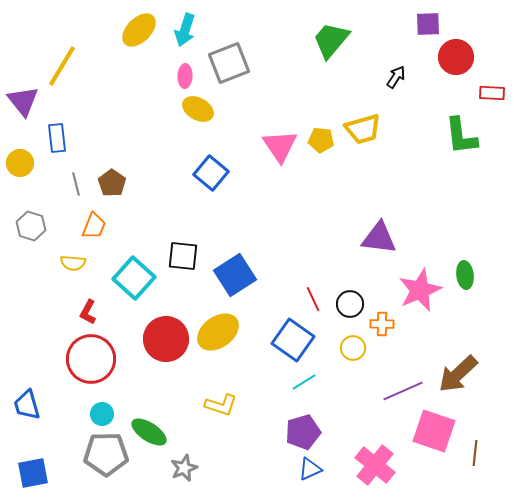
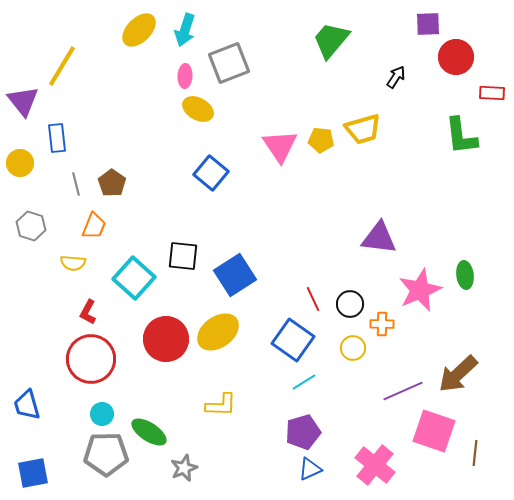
yellow L-shape at (221, 405): rotated 16 degrees counterclockwise
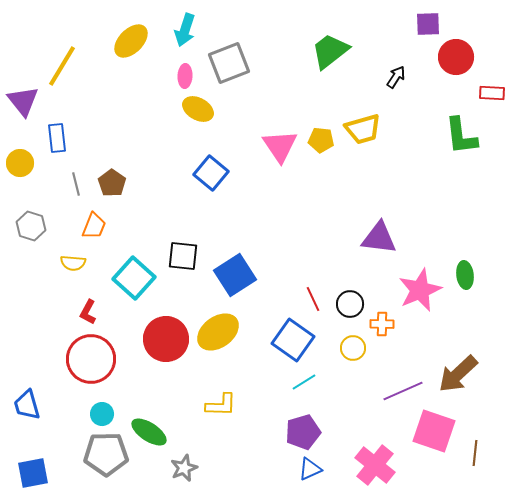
yellow ellipse at (139, 30): moved 8 px left, 11 px down
green trapezoid at (331, 40): moved 1 px left, 11 px down; rotated 12 degrees clockwise
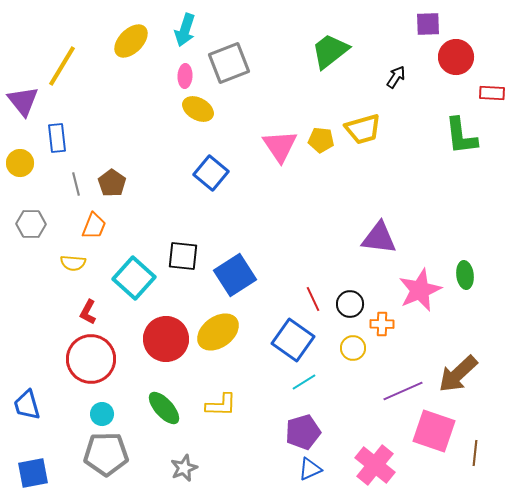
gray hexagon at (31, 226): moved 2 px up; rotated 16 degrees counterclockwise
green ellipse at (149, 432): moved 15 px right, 24 px up; rotated 15 degrees clockwise
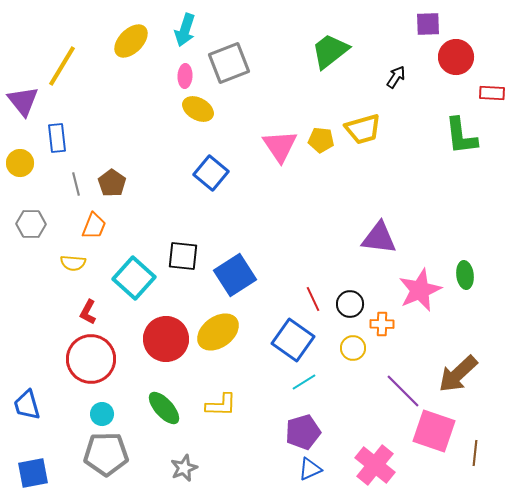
purple line at (403, 391): rotated 69 degrees clockwise
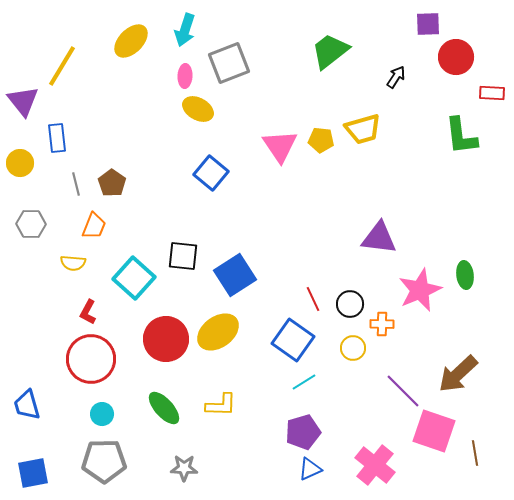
brown line at (475, 453): rotated 15 degrees counterclockwise
gray pentagon at (106, 454): moved 2 px left, 7 px down
gray star at (184, 468): rotated 24 degrees clockwise
